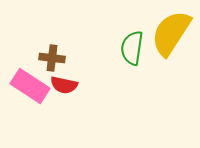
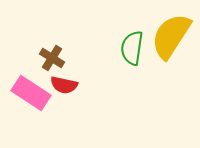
yellow semicircle: moved 3 px down
brown cross: rotated 25 degrees clockwise
pink rectangle: moved 1 px right, 7 px down
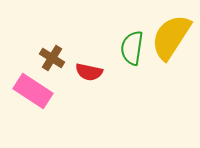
yellow semicircle: moved 1 px down
red semicircle: moved 25 px right, 13 px up
pink rectangle: moved 2 px right, 2 px up
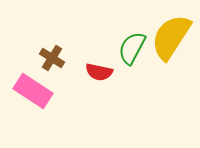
green semicircle: rotated 20 degrees clockwise
red semicircle: moved 10 px right
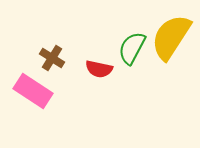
red semicircle: moved 3 px up
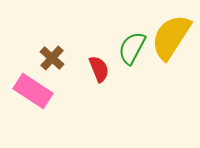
brown cross: rotated 10 degrees clockwise
red semicircle: rotated 124 degrees counterclockwise
